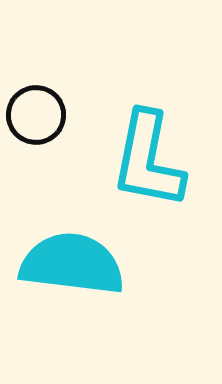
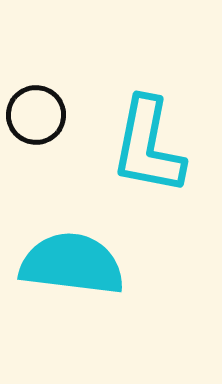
cyan L-shape: moved 14 px up
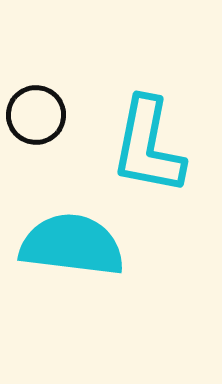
cyan semicircle: moved 19 px up
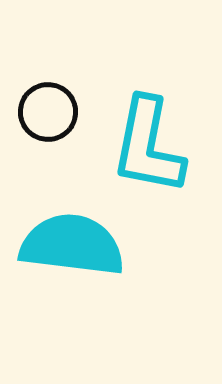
black circle: moved 12 px right, 3 px up
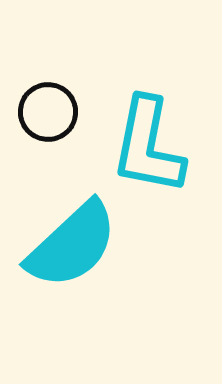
cyan semicircle: rotated 130 degrees clockwise
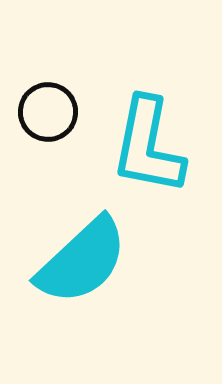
cyan semicircle: moved 10 px right, 16 px down
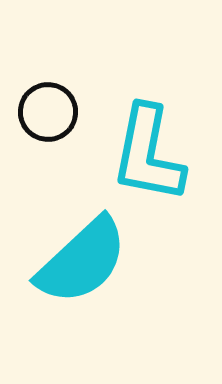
cyan L-shape: moved 8 px down
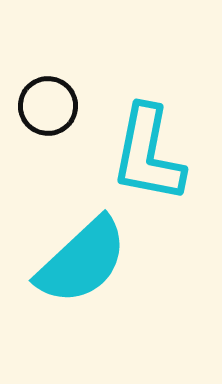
black circle: moved 6 px up
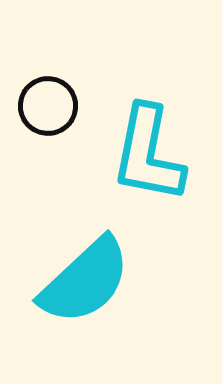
cyan semicircle: moved 3 px right, 20 px down
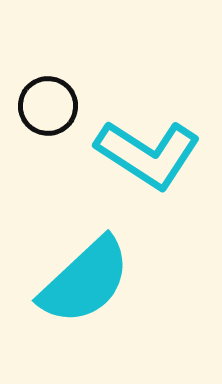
cyan L-shape: rotated 68 degrees counterclockwise
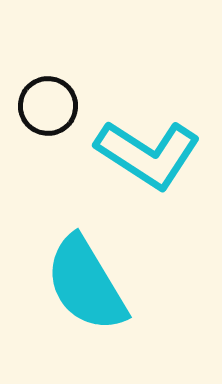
cyan semicircle: moved 1 px right, 3 px down; rotated 102 degrees clockwise
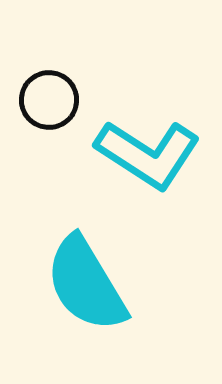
black circle: moved 1 px right, 6 px up
